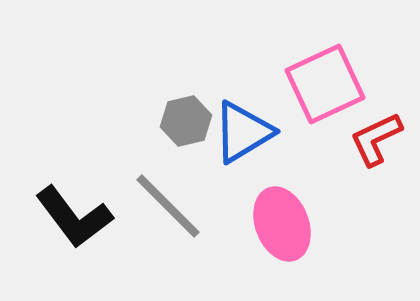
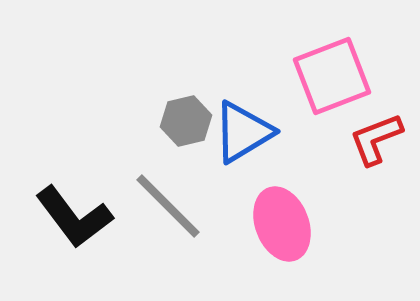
pink square: moved 7 px right, 8 px up; rotated 4 degrees clockwise
red L-shape: rotated 4 degrees clockwise
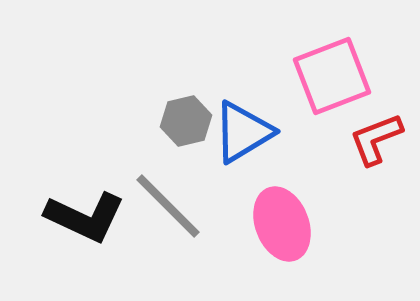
black L-shape: moved 11 px right; rotated 28 degrees counterclockwise
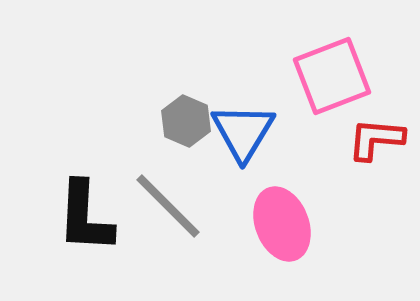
gray hexagon: rotated 24 degrees counterclockwise
blue triangle: rotated 28 degrees counterclockwise
red L-shape: rotated 26 degrees clockwise
black L-shape: rotated 68 degrees clockwise
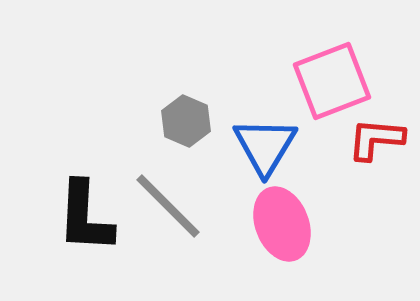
pink square: moved 5 px down
blue triangle: moved 22 px right, 14 px down
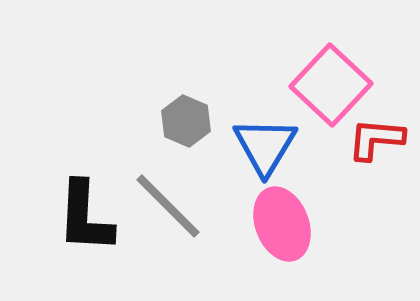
pink square: moved 1 px left, 4 px down; rotated 26 degrees counterclockwise
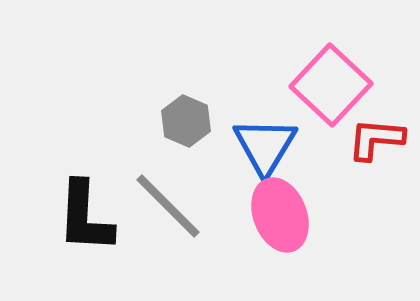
pink ellipse: moved 2 px left, 9 px up
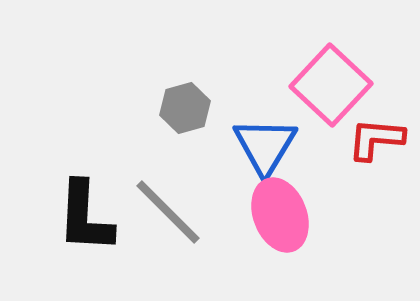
gray hexagon: moved 1 px left, 13 px up; rotated 21 degrees clockwise
gray line: moved 6 px down
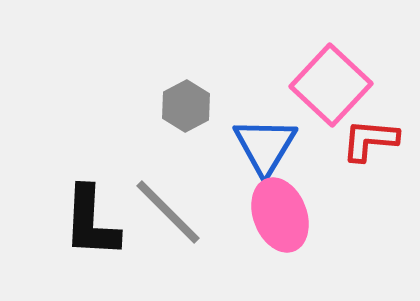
gray hexagon: moved 1 px right, 2 px up; rotated 12 degrees counterclockwise
red L-shape: moved 6 px left, 1 px down
black L-shape: moved 6 px right, 5 px down
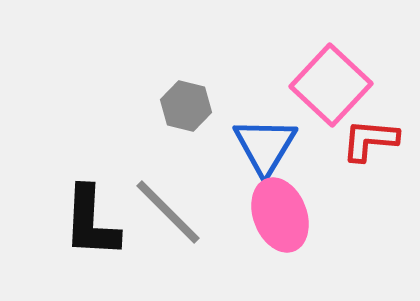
gray hexagon: rotated 18 degrees counterclockwise
